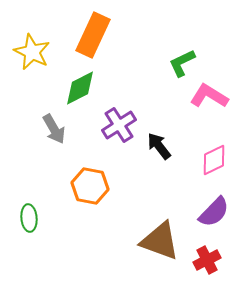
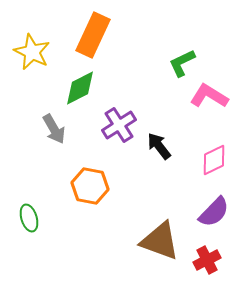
green ellipse: rotated 12 degrees counterclockwise
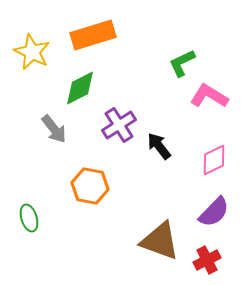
orange rectangle: rotated 48 degrees clockwise
gray arrow: rotated 8 degrees counterclockwise
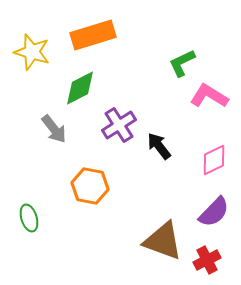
yellow star: rotated 9 degrees counterclockwise
brown triangle: moved 3 px right
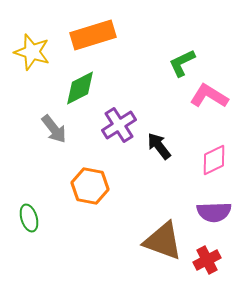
purple semicircle: rotated 44 degrees clockwise
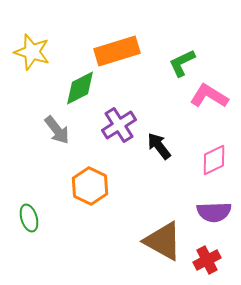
orange rectangle: moved 24 px right, 16 px down
gray arrow: moved 3 px right, 1 px down
orange hexagon: rotated 15 degrees clockwise
brown triangle: rotated 9 degrees clockwise
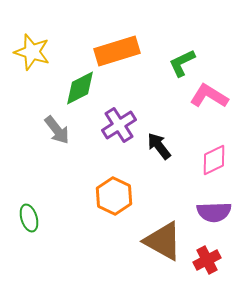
orange hexagon: moved 24 px right, 10 px down
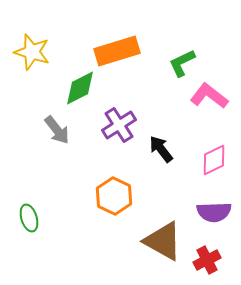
pink L-shape: rotated 6 degrees clockwise
black arrow: moved 2 px right, 3 px down
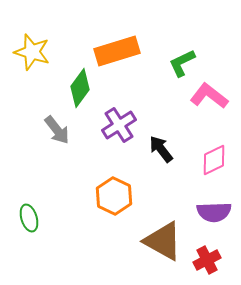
green diamond: rotated 27 degrees counterclockwise
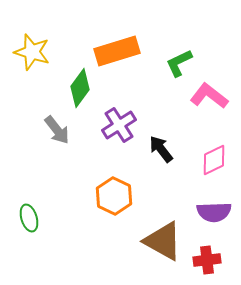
green L-shape: moved 3 px left
red cross: rotated 20 degrees clockwise
